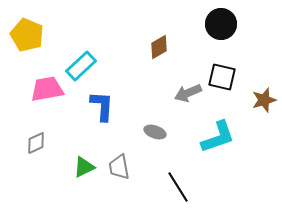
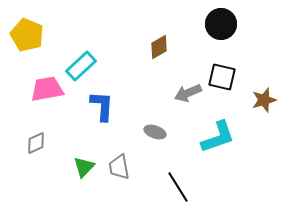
green triangle: rotated 20 degrees counterclockwise
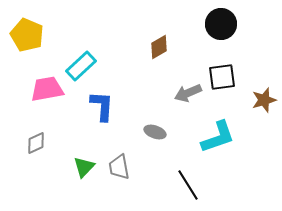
black square: rotated 20 degrees counterclockwise
black line: moved 10 px right, 2 px up
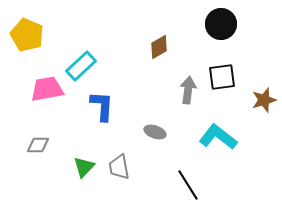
gray arrow: moved 3 px up; rotated 120 degrees clockwise
cyan L-shape: rotated 123 degrees counterclockwise
gray diamond: moved 2 px right, 2 px down; rotated 25 degrees clockwise
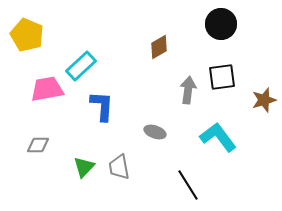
cyan L-shape: rotated 15 degrees clockwise
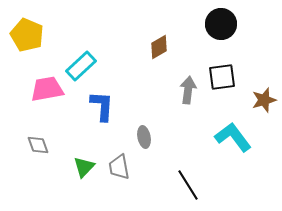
gray ellipse: moved 11 px left, 5 px down; rotated 60 degrees clockwise
cyan L-shape: moved 15 px right
gray diamond: rotated 70 degrees clockwise
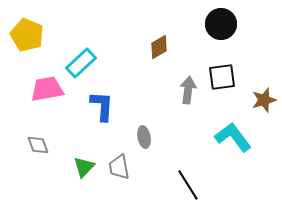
cyan rectangle: moved 3 px up
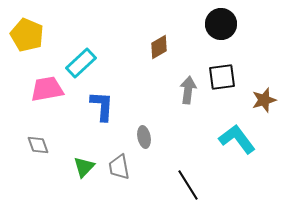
cyan L-shape: moved 4 px right, 2 px down
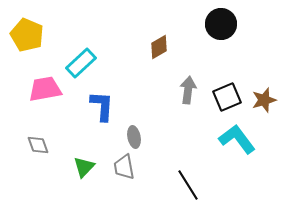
black square: moved 5 px right, 20 px down; rotated 16 degrees counterclockwise
pink trapezoid: moved 2 px left
gray ellipse: moved 10 px left
gray trapezoid: moved 5 px right
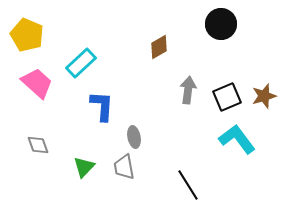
pink trapezoid: moved 8 px left, 6 px up; rotated 52 degrees clockwise
brown star: moved 4 px up
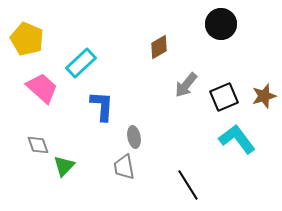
yellow pentagon: moved 4 px down
pink trapezoid: moved 5 px right, 5 px down
gray arrow: moved 2 px left, 5 px up; rotated 148 degrees counterclockwise
black square: moved 3 px left
green triangle: moved 20 px left, 1 px up
